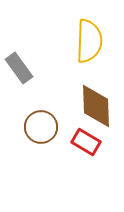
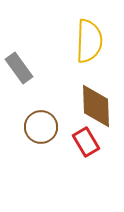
red rectangle: rotated 28 degrees clockwise
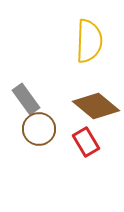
gray rectangle: moved 7 px right, 31 px down
brown diamond: rotated 48 degrees counterclockwise
brown circle: moved 2 px left, 2 px down
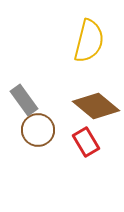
yellow semicircle: rotated 12 degrees clockwise
gray rectangle: moved 2 px left, 1 px down
brown circle: moved 1 px left, 1 px down
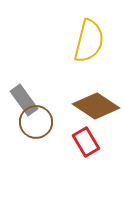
brown diamond: rotated 6 degrees counterclockwise
brown circle: moved 2 px left, 8 px up
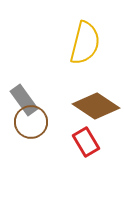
yellow semicircle: moved 4 px left, 2 px down
brown circle: moved 5 px left
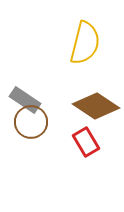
gray rectangle: moved 1 px right; rotated 20 degrees counterclockwise
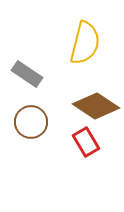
gray rectangle: moved 2 px right, 26 px up
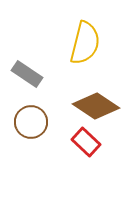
red rectangle: rotated 16 degrees counterclockwise
